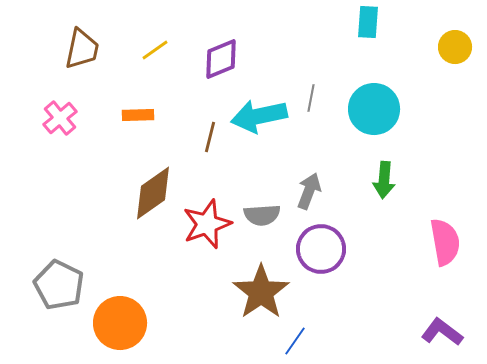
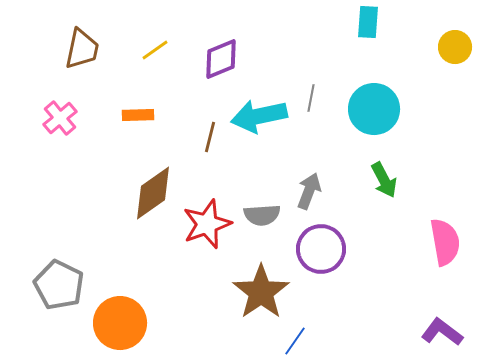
green arrow: rotated 33 degrees counterclockwise
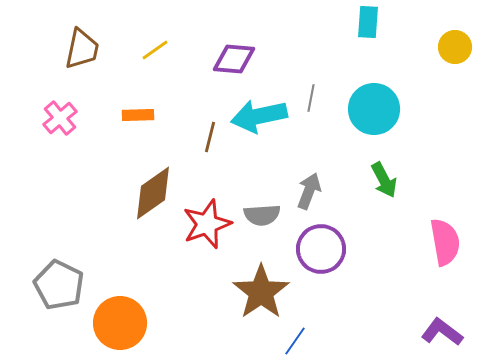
purple diamond: moved 13 px right; rotated 27 degrees clockwise
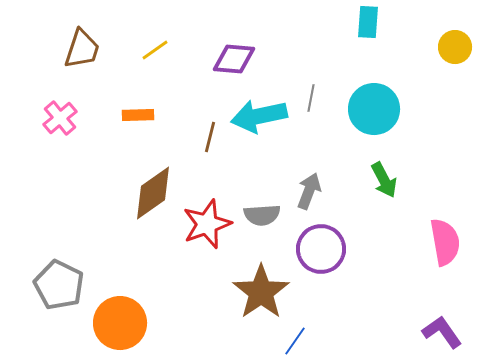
brown trapezoid: rotated 6 degrees clockwise
purple L-shape: rotated 18 degrees clockwise
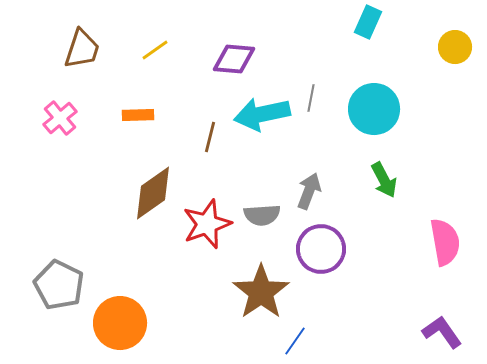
cyan rectangle: rotated 20 degrees clockwise
cyan arrow: moved 3 px right, 2 px up
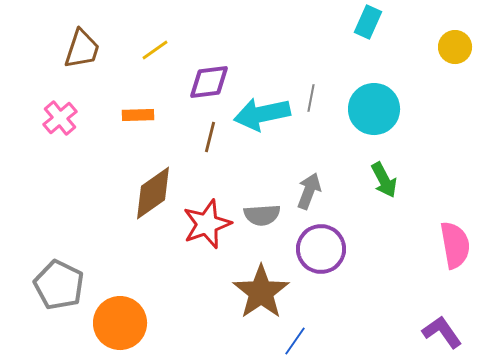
purple diamond: moved 25 px left, 23 px down; rotated 12 degrees counterclockwise
pink semicircle: moved 10 px right, 3 px down
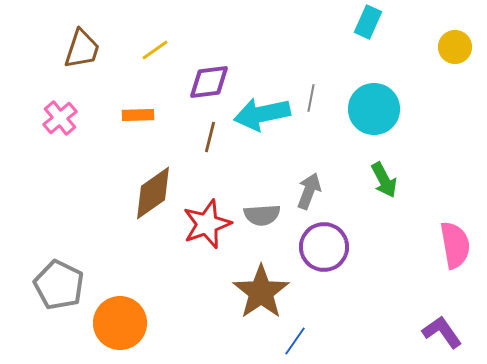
purple circle: moved 3 px right, 2 px up
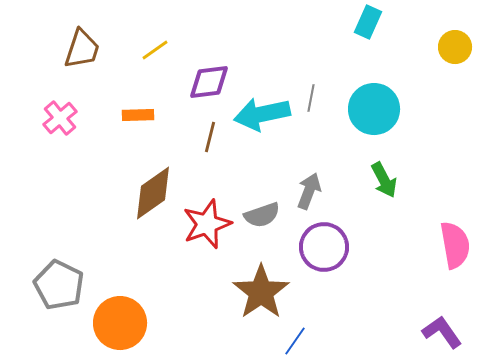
gray semicircle: rotated 15 degrees counterclockwise
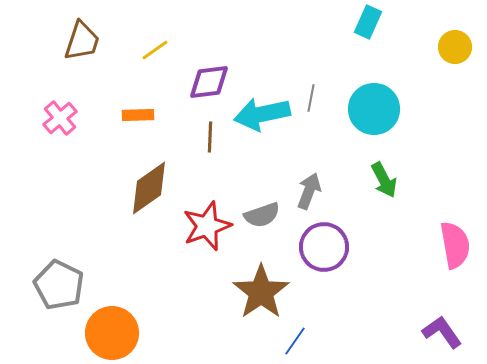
brown trapezoid: moved 8 px up
brown line: rotated 12 degrees counterclockwise
brown diamond: moved 4 px left, 5 px up
red star: moved 2 px down
orange circle: moved 8 px left, 10 px down
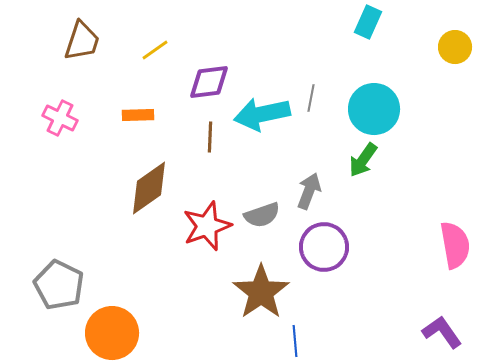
pink cross: rotated 24 degrees counterclockwise
green arrow: moved 21 px left, 20 px up; rotated 63 degrees clockwise
blue line: rotated 40 degrees counterclockwise
